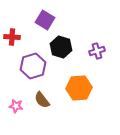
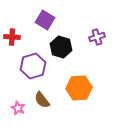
purple cross: moved 14 px up
pink star: moved 2 px right, 2 px down; rotated 16 degrees clockwise
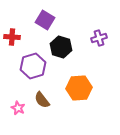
purple cross: moved 2 px right, 1 px down
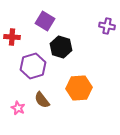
purple square: moved 1 px down
purple cross: moved 8 px right, 12 px up; rotated 28 degrees clockwise
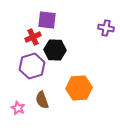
purple square: moved 2 px right, 1 px up; rotated 24 degrees counterclockwise
purple cross: moved 1 px left, 2 px down
red cross: moved 21 px right; rotated 28 degrees counterclockwise
black hexagon: moved 6 px left, 3 px down; rotated 15 degrees counterclockwise
purple hexagon: moved 1 px left
brown semicircle: rotated 18 degrees clockwise
